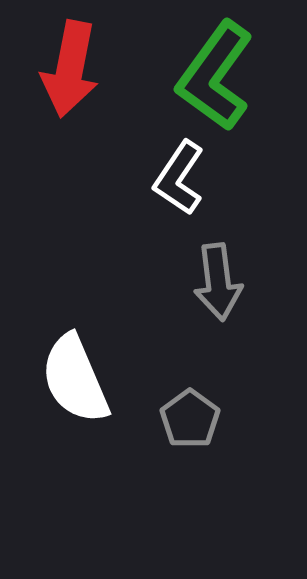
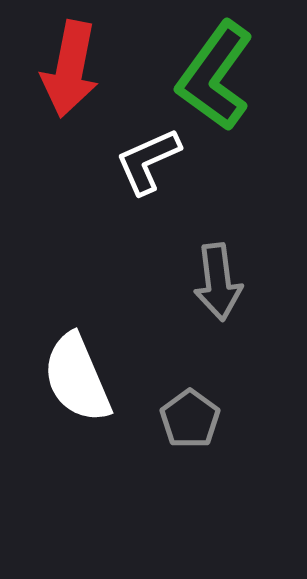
white L-shape: moved 31 px left, 17 px up; rotated 32 degrees clockwise
white semicircle: moved 2 px right, 1 px up
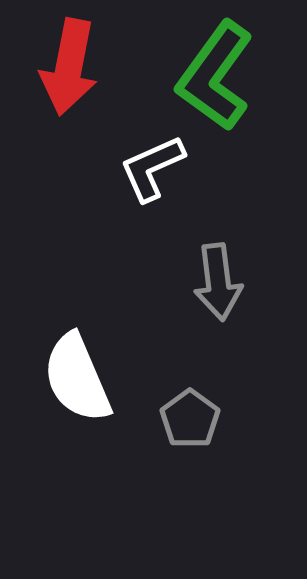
red arrow: moved 1 px left, 2 px up
white L-shape: moved 4 px right, 7 px down
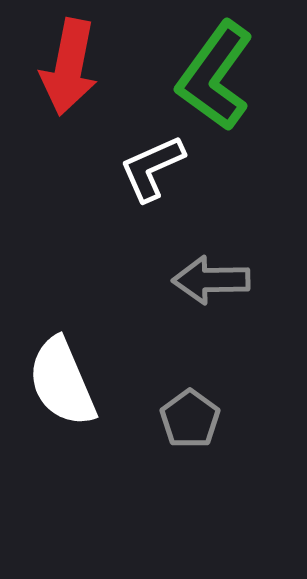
gray arrow: moved 7 px left, 2 px up; rotated 96 degrees clockwise
white semicircle: moved 15 px left, 4 px down
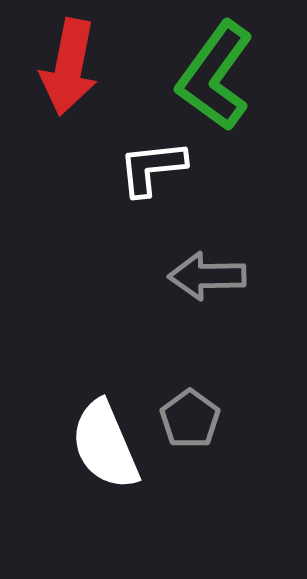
white L-shape: rotated 18 degrees clockwise
gray arrow: moved 4 px left, 4 px up
white semicircle: moved 43 px right, 63 px down
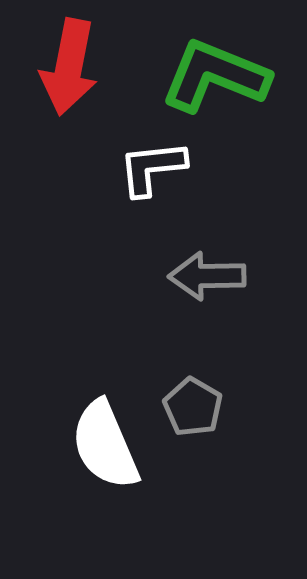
green L-shape: rotated 76 degrees clockwise
gray pentagon: moved 3 px right, 12 px up; rotated 6 degrees counterclockwise
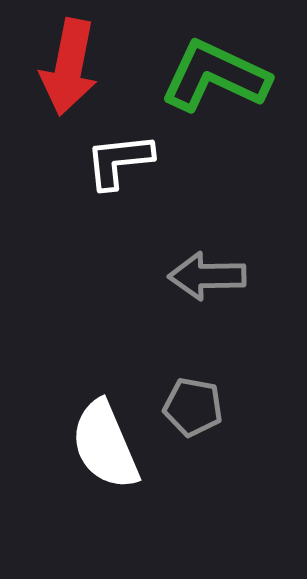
green L-shape: rotated 3 degrees clockwise
white L-shape: moved 33 px left, 7 px up
gray pentagon: rotated 20 degrees counterclockwise
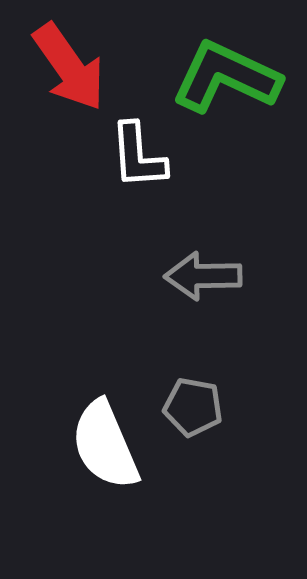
red arrow: rotated 46 degrees counterclockwise
green L-shape: moved 11 px right, 1 px down
white L-shape: moved 19 px right, 5 px up; rotated 88 degrees counterclockwise
gray arrow: moved 4 px left
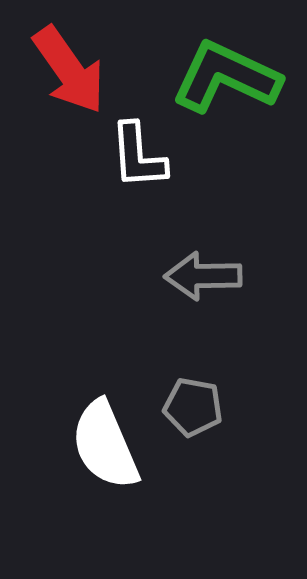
red arrow: moved 3 px down
